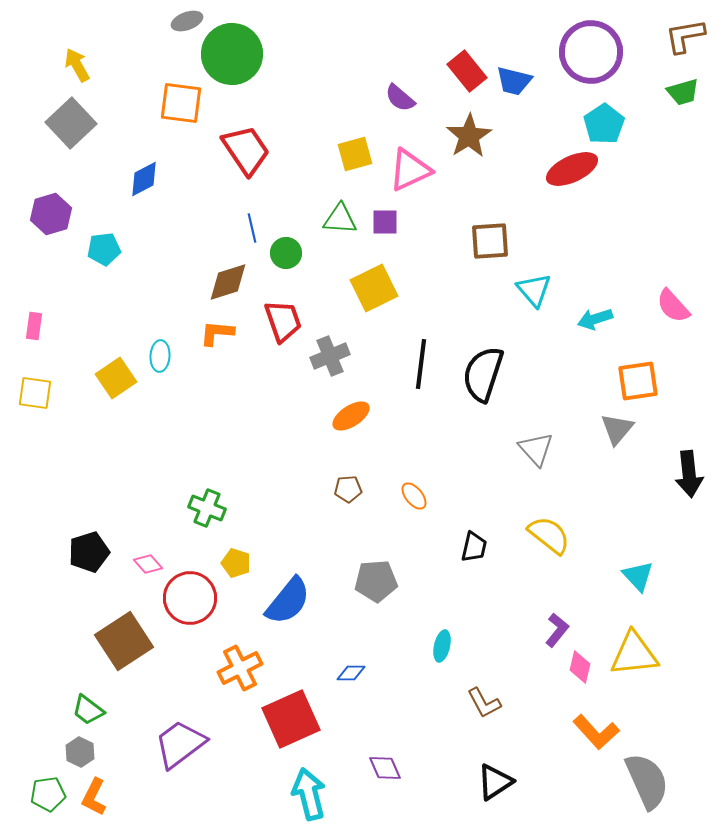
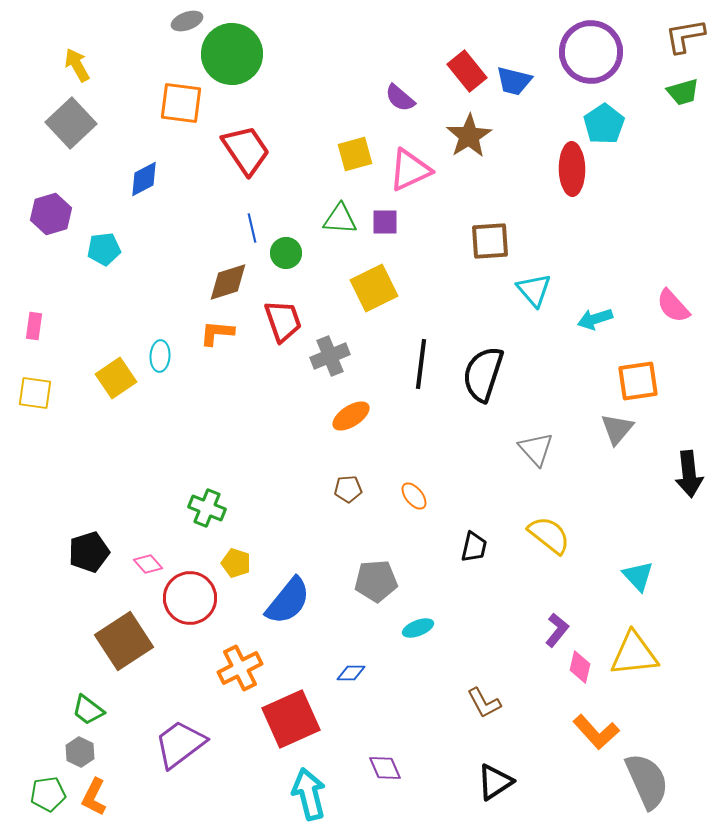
red ellipse at (572, 169): rotated 66 degrees counterclockwise
cyan ellipse at (442, 646): moved 24 px left, 18 px up; rotated 56 degrees clockwise
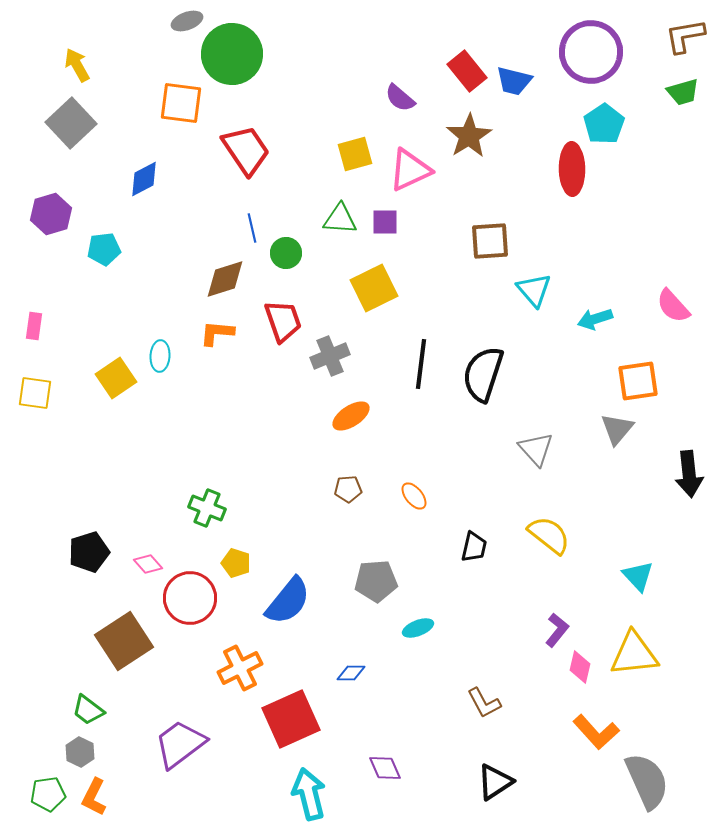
brown diamond at (228, 282): moved 3 px left, 3 px up
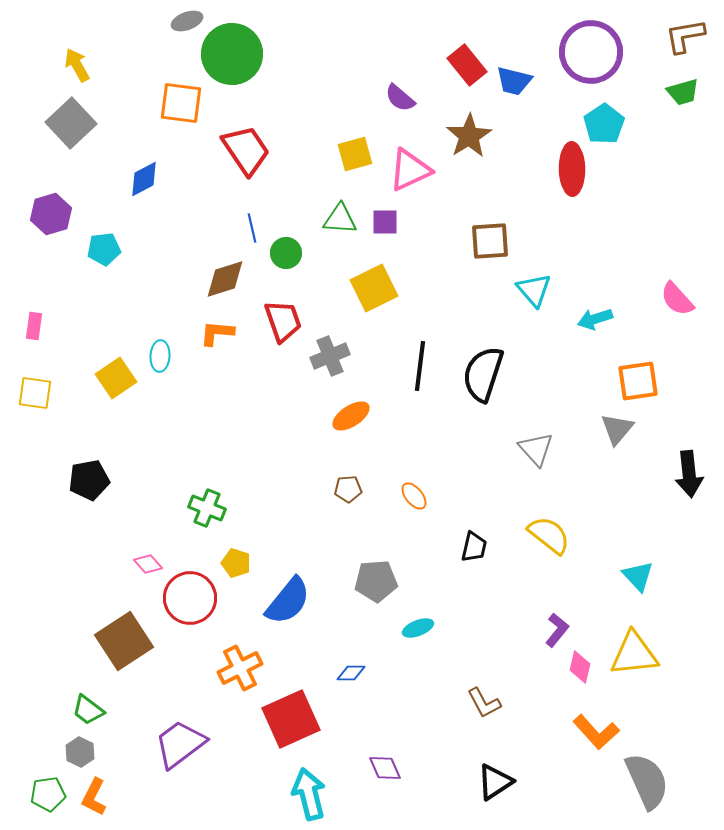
red rectangle at (467, 71): moved 6 px up
pink semicircle at (673, 306): moved 4 px right, 7 px up
black line at (421, 364): moved 1 px left, 2 px down
black pentagon at (89, 552): moved 72 px up; rotated 6 degrees clockwise
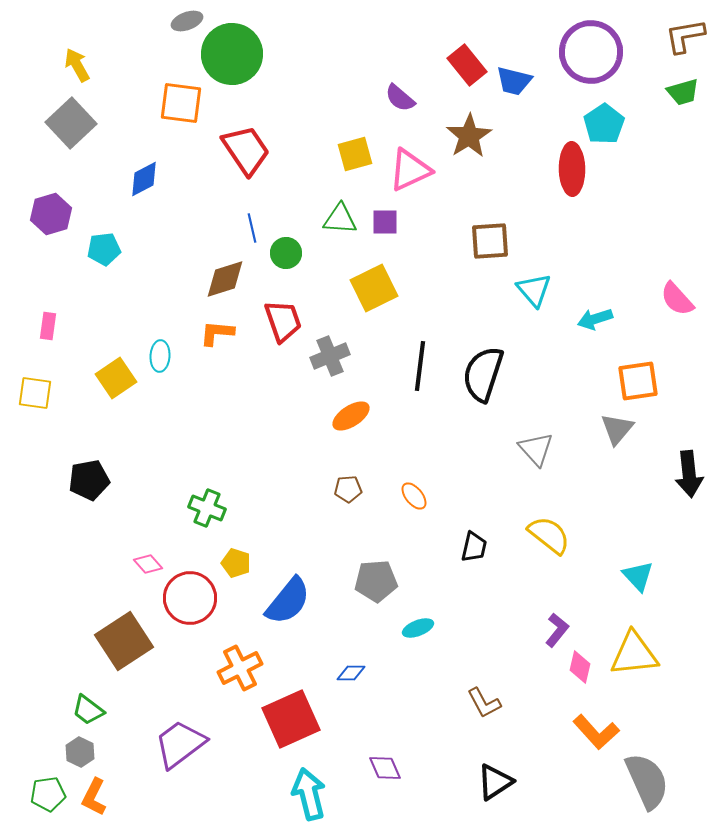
pink rectangle at (34, 326): moved 14 px right
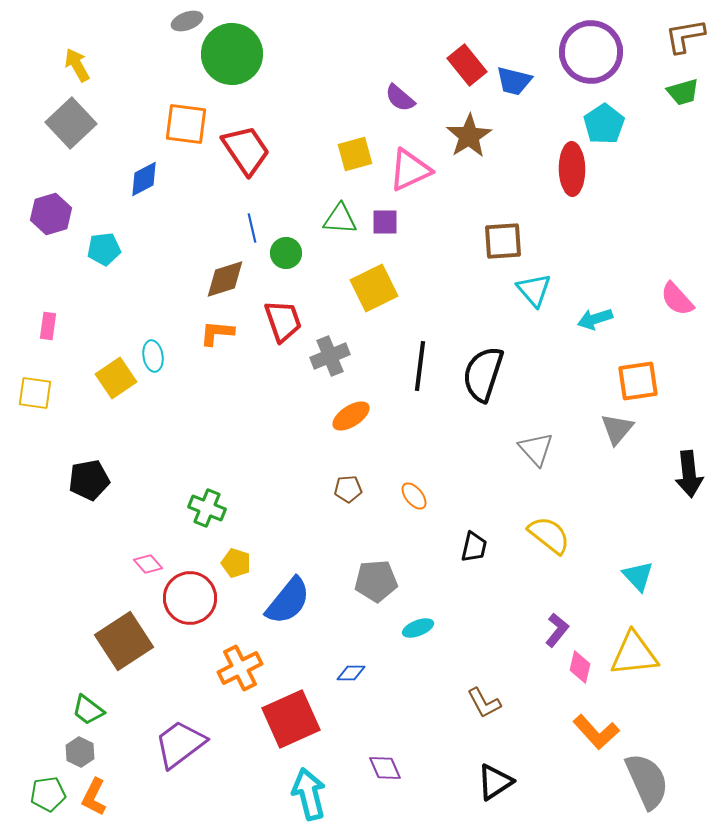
orange square at (181, 103): moved 5 px right, 21 px down
brown square at (490, 241): moved 13 px right
cyan ellipse at (160, 356): moved 7 px left; rotated 12 degrees counterclockwise
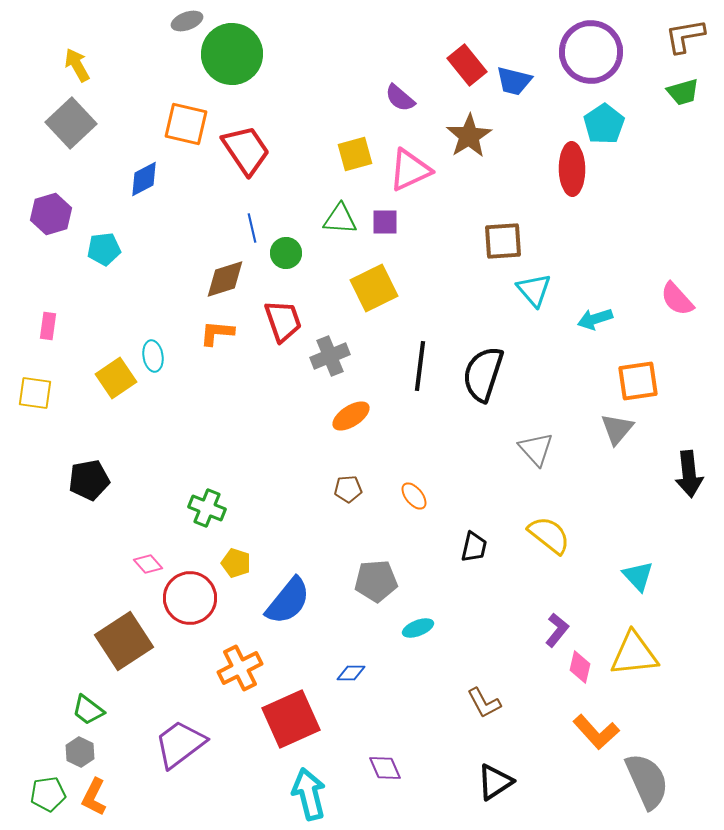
orange square at (186, 124): rotated 6 degrees clockwise
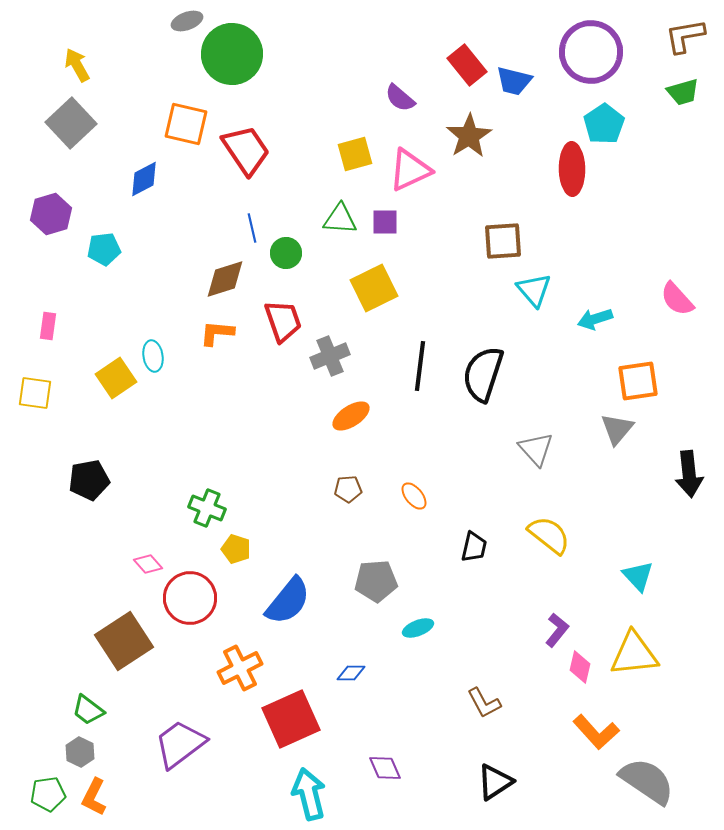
yellow pentagon at (236, 563): moved 14 px up
gray semicircle at (647, 781): rotated 32 degrees counterclockwise
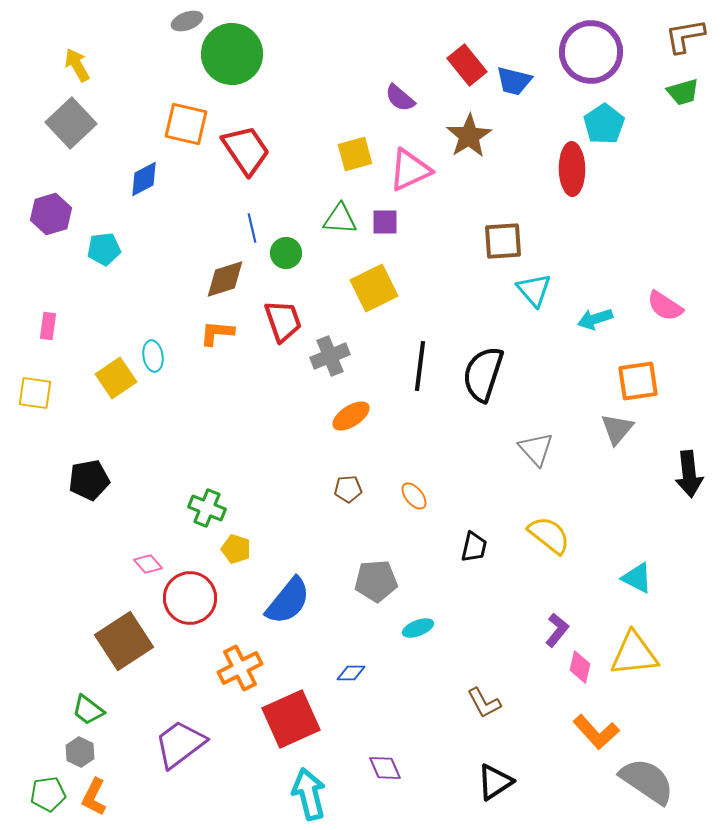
pink semicircle at (677, 299): moved 12 px left, 7 px down; rotated 15 degrees counterclockwise
cyan triangle at (638, 576): moved 1 px left, 2 px down; rotated 20 degrees counterclockwise
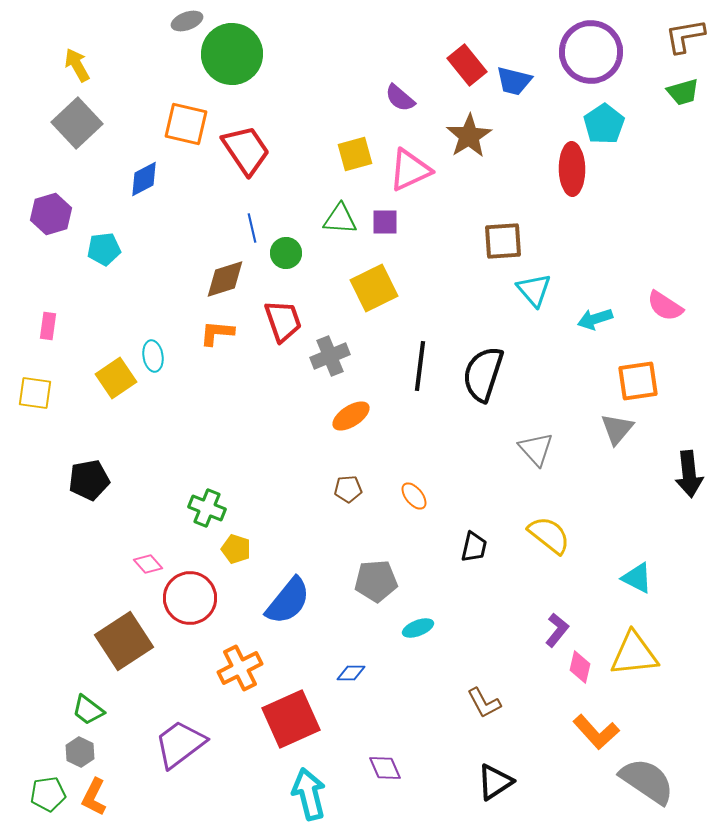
gray square at (71, 123): moved 6 px right
